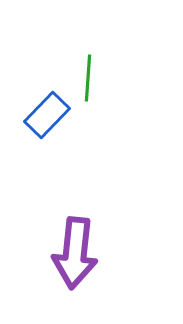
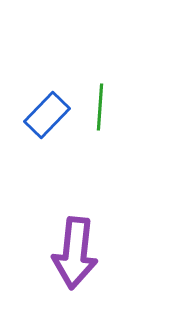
green line: moved 12 px right, 29 px down
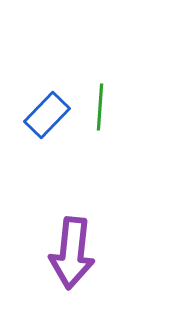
purple arrow: moved 3 px left
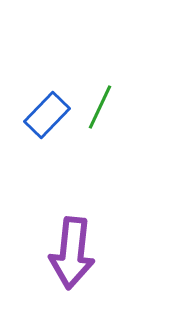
green line: rotated 21 degrees clockwise
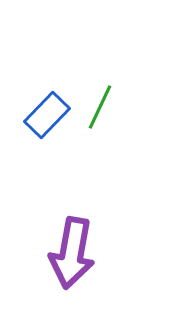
purple arrow: rotated 4 degrees clockwise
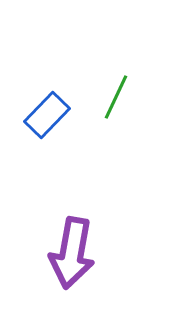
green line: moved 16 px right, 10 px up
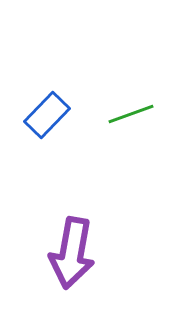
green line: moved 15 px right, 17 px down; rotated 45 degrees clockwise
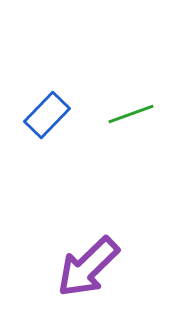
purple arrow: moved 16 px right, 14 px down; rotated 36 degrees clockwise
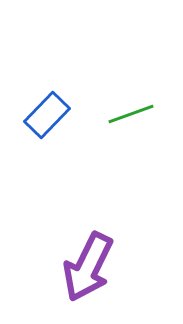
purple arrow: rotated 20 degrees counterclockwise
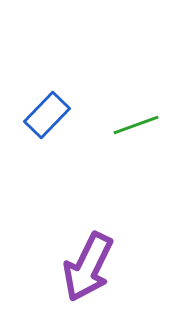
green line: moved 5 px right, 11 px down
